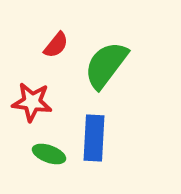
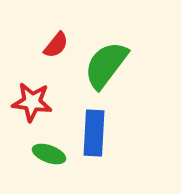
blue rectangle: moved 5 px up
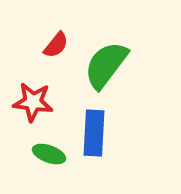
red star: moved 1 px right
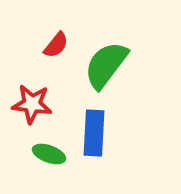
red star: moved 1 px left, 2 px down
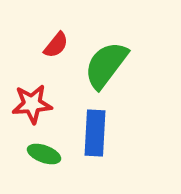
red star: rotated 12 degrees counterclockwise
blue rectangle: moved 1 px right
green ellipse: moved 5 px left
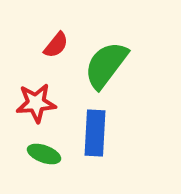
red star: moved 4 px right, 1 px up
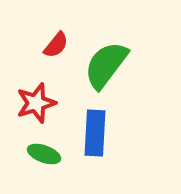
red star: rotated 12 degrees counterclockwise
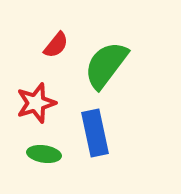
blue rectangle: rotated 15 degrees counterclockwise
green ellipse: rotated 12 degrees counterclockwise
